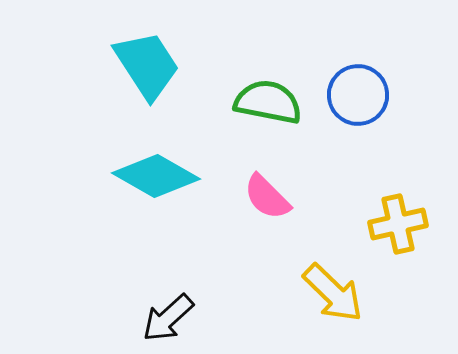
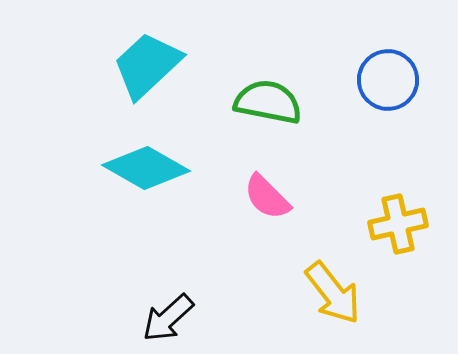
cyan trapezoid: rotated 100 degrees counterclockwise
blue circle: moved 30 px right, 15 px up
cyan diamond: moved 10 px left, 8 px up
yellow arrow: rotated 8 degrees clockwise
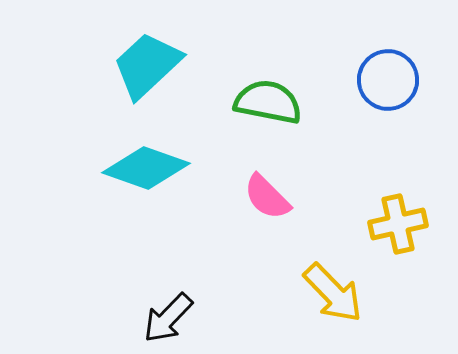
cyan diamond: rotated 10 degrees counterclockwise
yellow arrow: rotated 6 degrees counterclockwise
black arrow: rotated 4 degrees counterclockwise
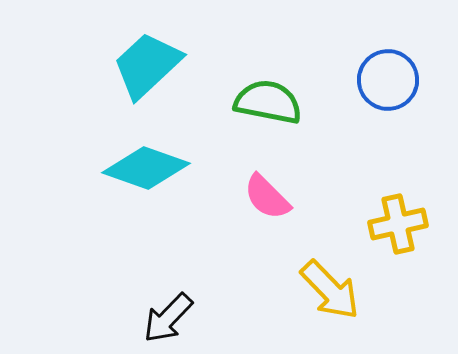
yellow arrow: moved 3 px left, 3 px up
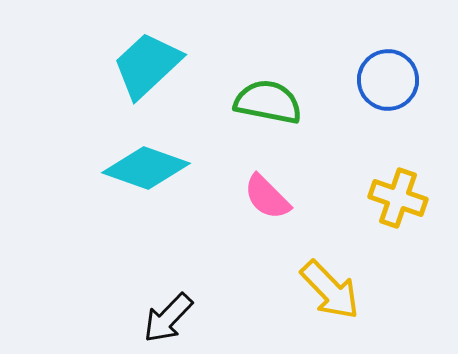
yellow cross: moved 26 px up; rotated 32 degrees clockwise
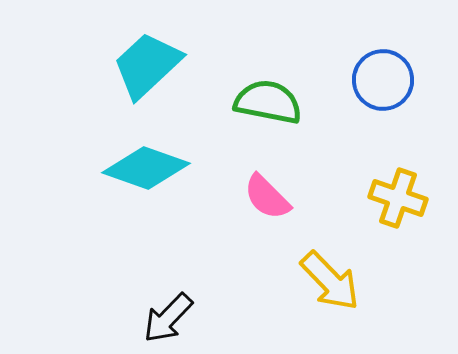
blue circle: moved 5 px left
yellow arrow: moved 9 px up
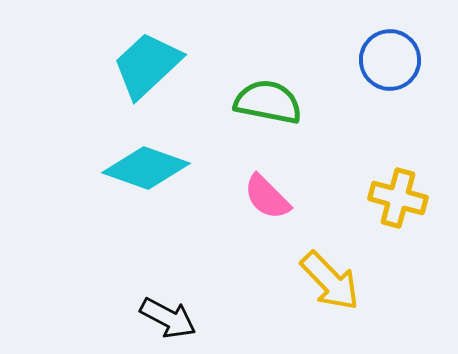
blue circle: moved 7 px right, 20 px up
yellow cross: rotated 4 degrees counterclockwise
black arrow: rotated 106 degrees counterclockwise
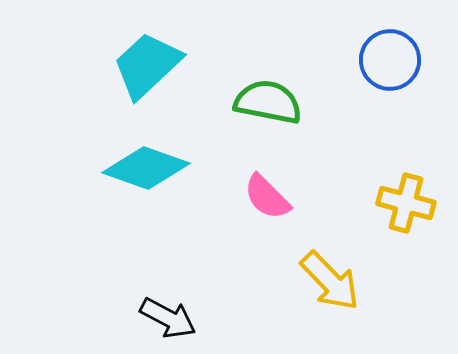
yellow cross: moved 8 px right, 5 px down
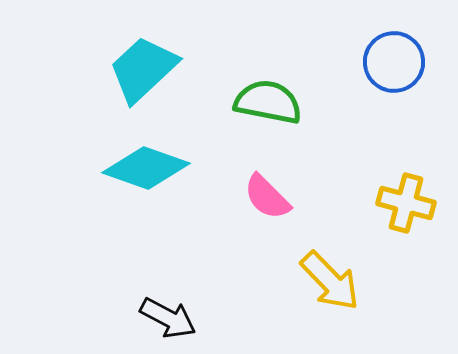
blue circle: moved 4 px right, 2 px down
cyan trapezoid: moved 4 px left, 4 px down
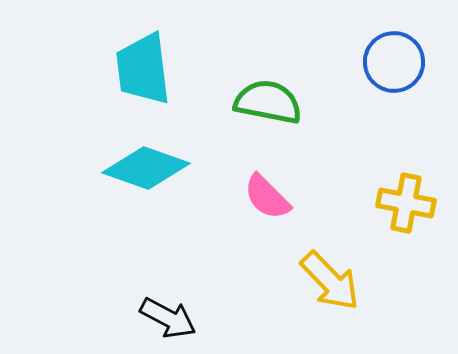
cyan trapezoid: rotated 54 degrees counterclockwise
yellow cross: rotated 4 degrees counterclockwise
